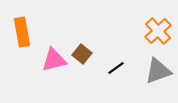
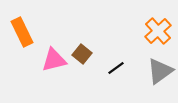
orange rectangle: rotated 16 degrees counterclockwise
gray triangle: moved 2 px right; rotated 16 degrees counterclockwise
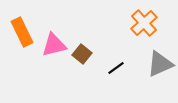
orange cross: moved 14 px left, 8 px up
pink triangle: moved 15 px up
gray triangle: moved 7 px up; rotated 12 degrees clockwise
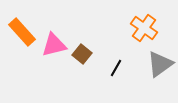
orange cross: moved 5 px down; rotated 12 degrees counterclockwise
orange rectangle: rotated 16 degrees counterclockwise
gray triangle: rotated 12 degrees counterclockwise
black line: rotated 24 degrees counterclockwise
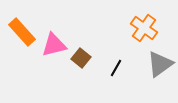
brown square: moved 1 px left, 4 px down
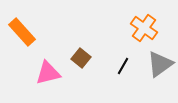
pink triangle: moved 6 px left, 28 px down
black line: moved 7 px right, 2 px up
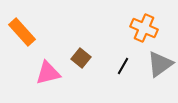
orange cross: rotated 12 degrees counterclockwise
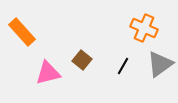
brown square: moved 1 px right, 2 px down
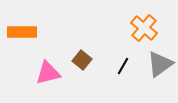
orange cross: rotated 16 degrees clockwise
orange rectangle: rotated 48 degrees counterclockwise
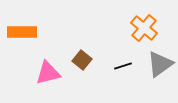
black line: rotated 42 degrees clockwise
